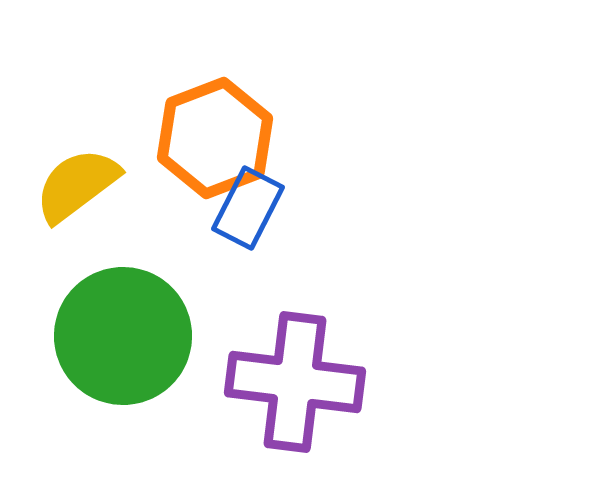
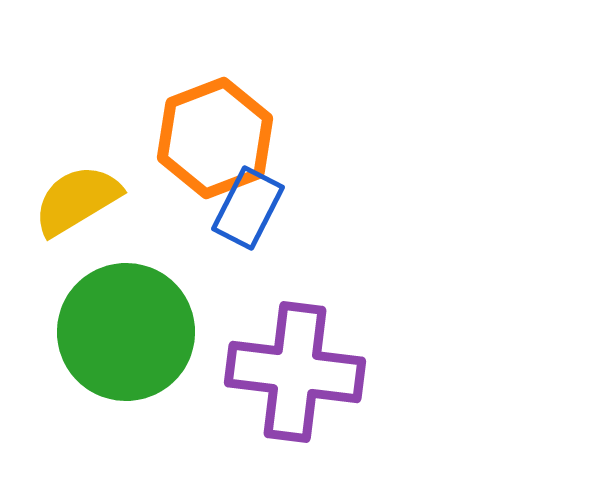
yellow semicircle: moved 15 px down; rotated 6 degrees clockwise
green circle: moved 3 px right, 4 px up
purple cross: moved 10 px up
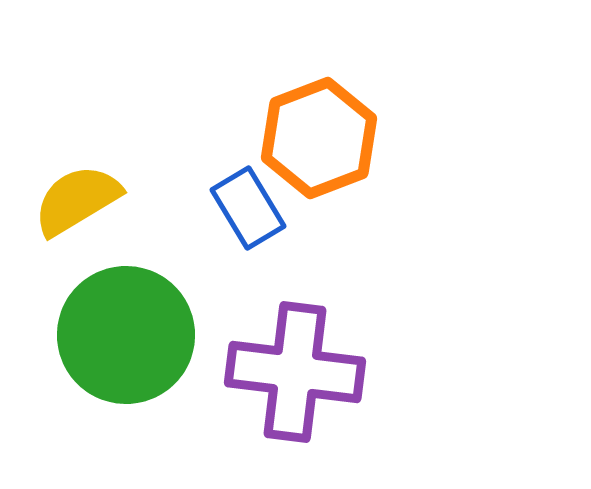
orange hexagon: moved 104 px right
blue rectangle: rotated 58 degrees counterclockwise
green circle: moved 3 px down
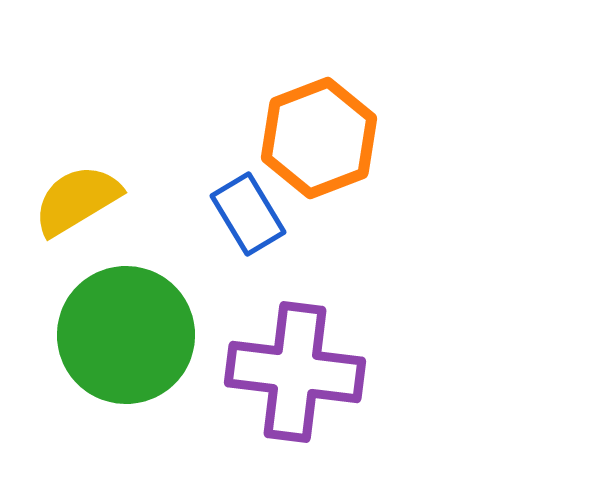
blue rectangle: moved 6 px down
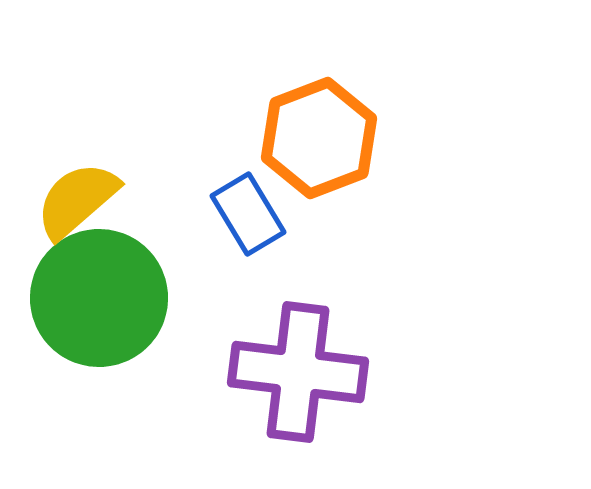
yellow semicircle: rotated 10 degrees counterclockwise
green circle: moved 27 px left, 37 px up
purple cross: moved 3 px right
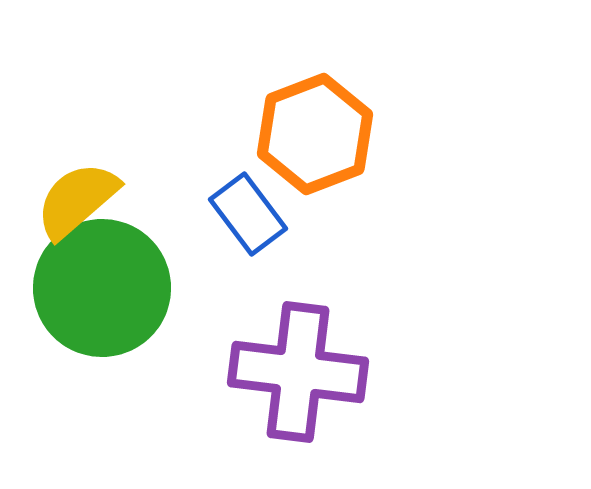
orange hexagon: moved 4 px left, 4 px up
blue rectangle: rotated 6 degrees counterclockwise
green circle: moved 3 px right, 10 px up
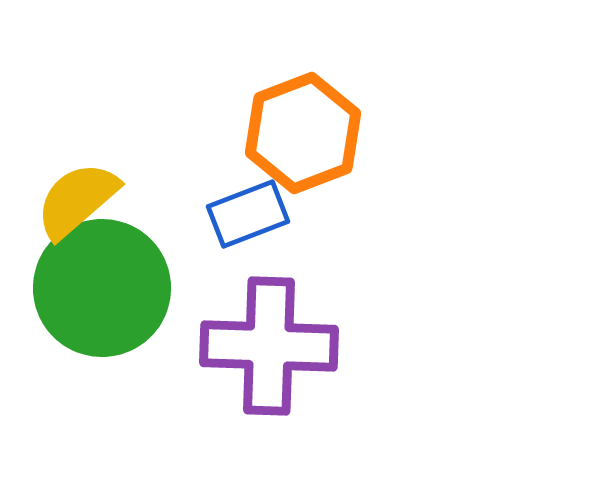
orange hexagon: moved 12 px left, 1 px up
blue rectangle: rotated 74 degrees counterclockwise
purple cross: moved 29 px left, 26 px up; rotated 5 degrees counterclockwise
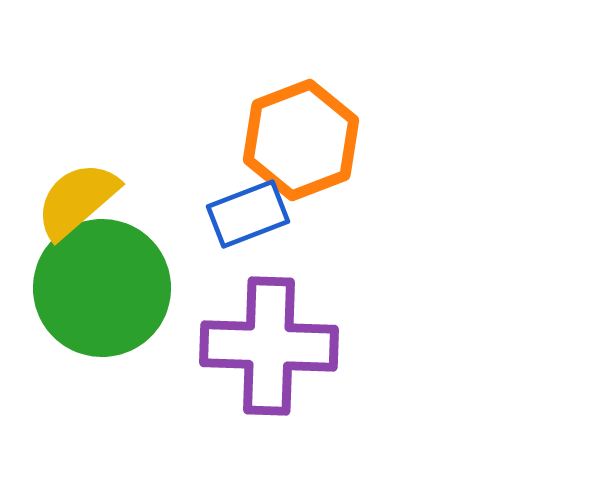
orange hexagon: moved 2 px left, 7 px down
